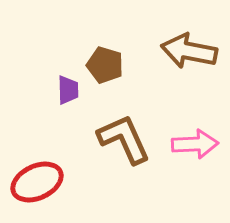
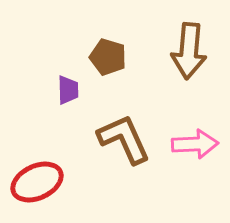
brown arrow: rotated 96 degrees counterclockwise
brown pentagon: moved 3 px right, 8 px up
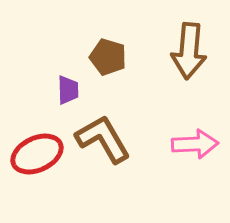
brown L-shape: moved 21 px left; rotated 6 degrees counterclockwise
red ellipse: moved 28 px up
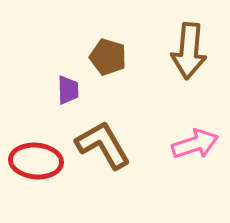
brown L-shape: moved 6 px down
pink arrow: rotated 15 degrees counterclockwise
red ellipse: moved 1 px left, 7 px down; rotated 30 degrees clockwise
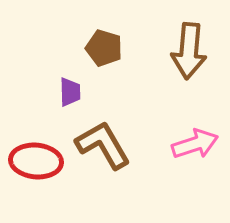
brown pentagon: moved 4 px left, 9 px up
purple trapezoid: moved 2 px right, 2 px down
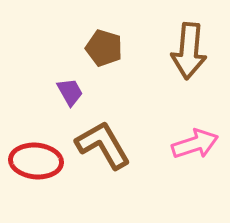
purple trapezoid: rotated 28 degrees counterclockwise
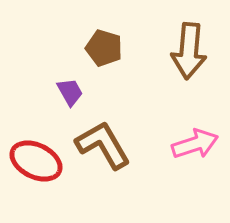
red ellipse: rotated 21 degrees clockwise
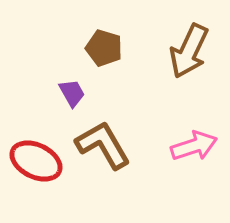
brown arrow: rotated 20 degrees clockwise
purple trapezoid: moved 2 px right, 1 px down
pink arrow: moved 1 px left, 2 px down
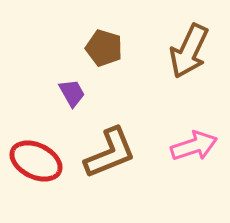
brown L-shape: moved 7 px right, 8 px down; rotated 98 degrees clockwise
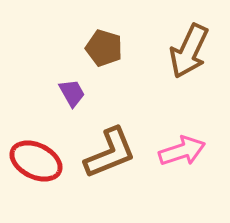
pink arrow: moved 12 px left, 5 px down
